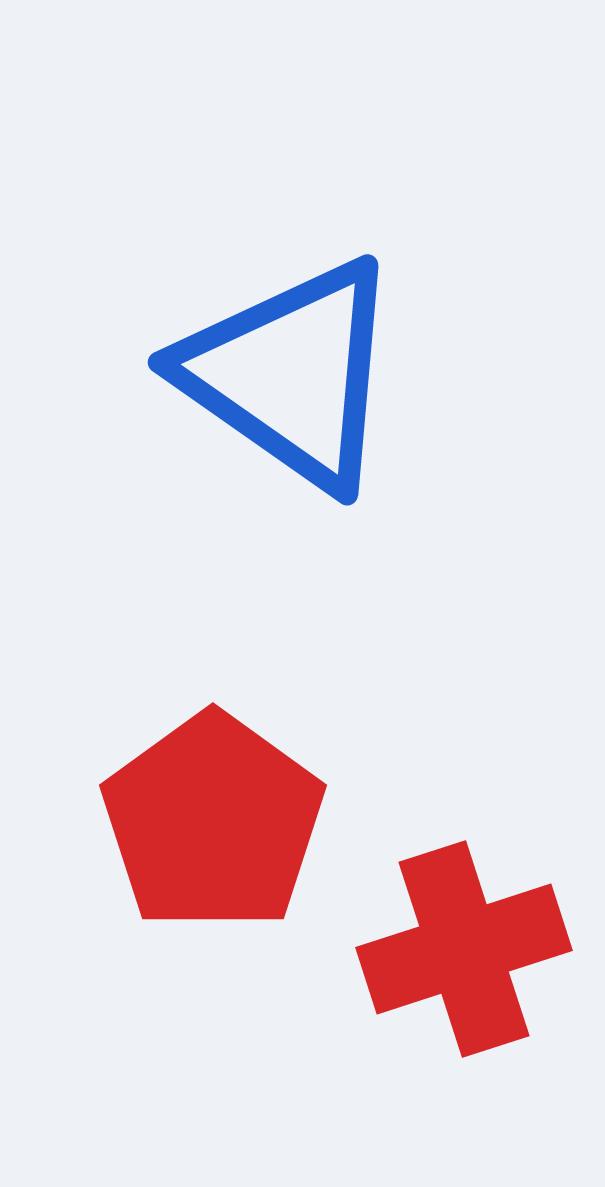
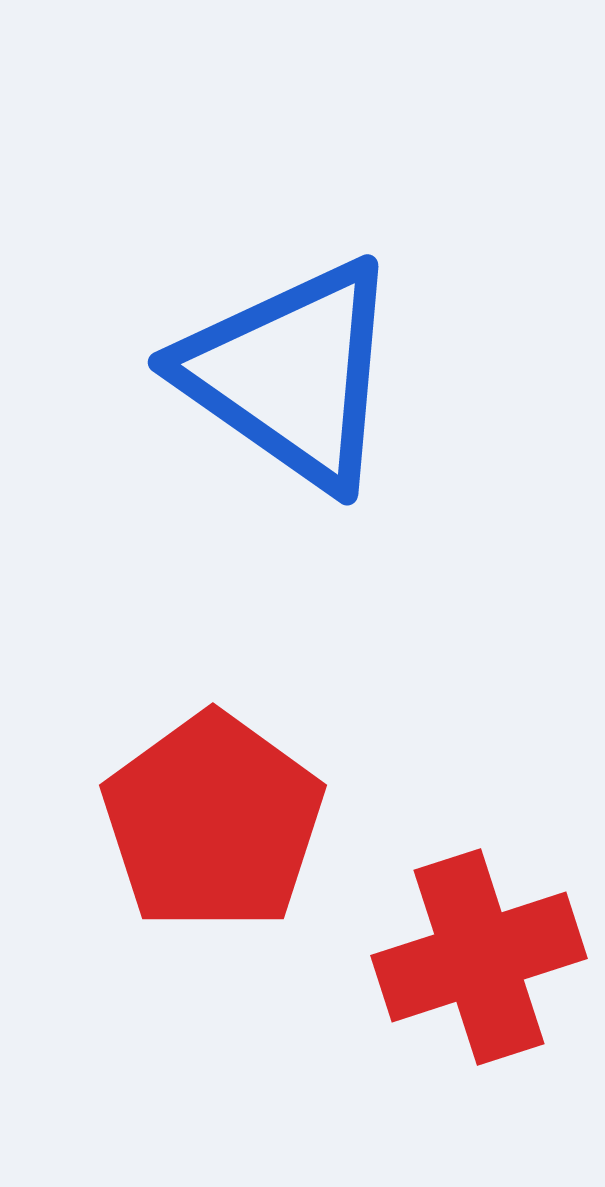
red cross: moved 15 px right, 8 px down
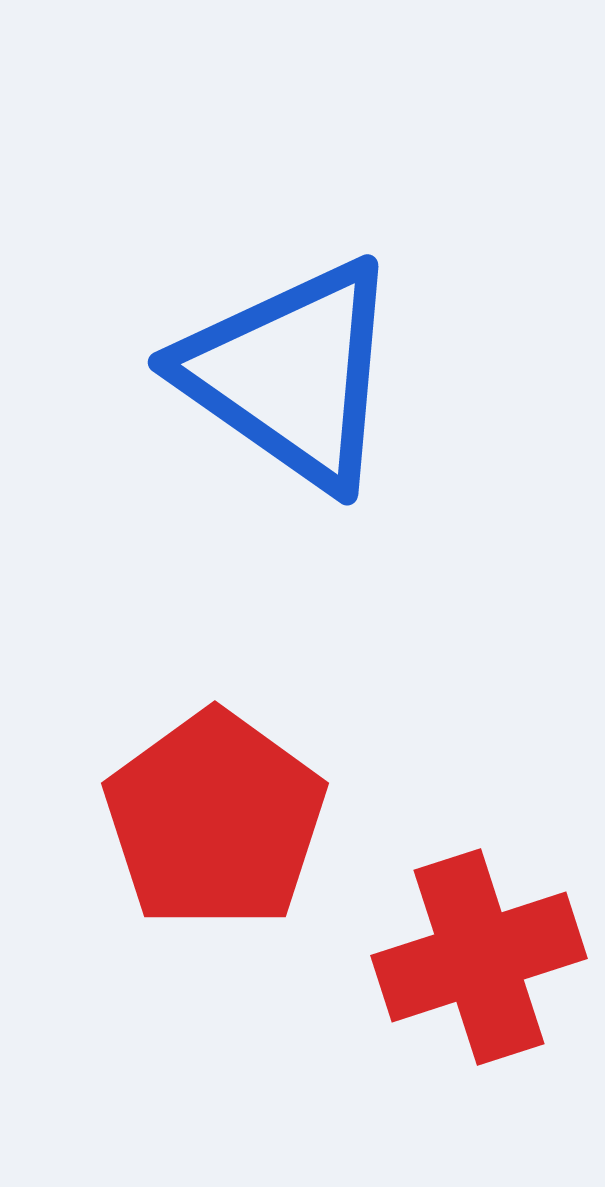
red pentagon: moved 2 px right, 2 px up
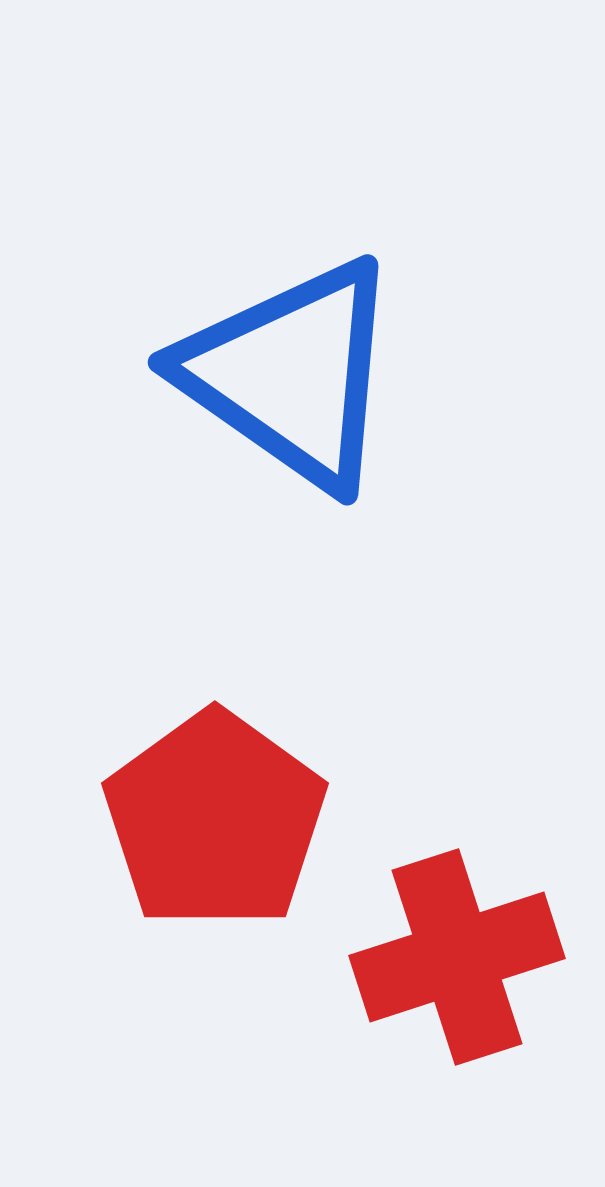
red cross: moved 22 px left
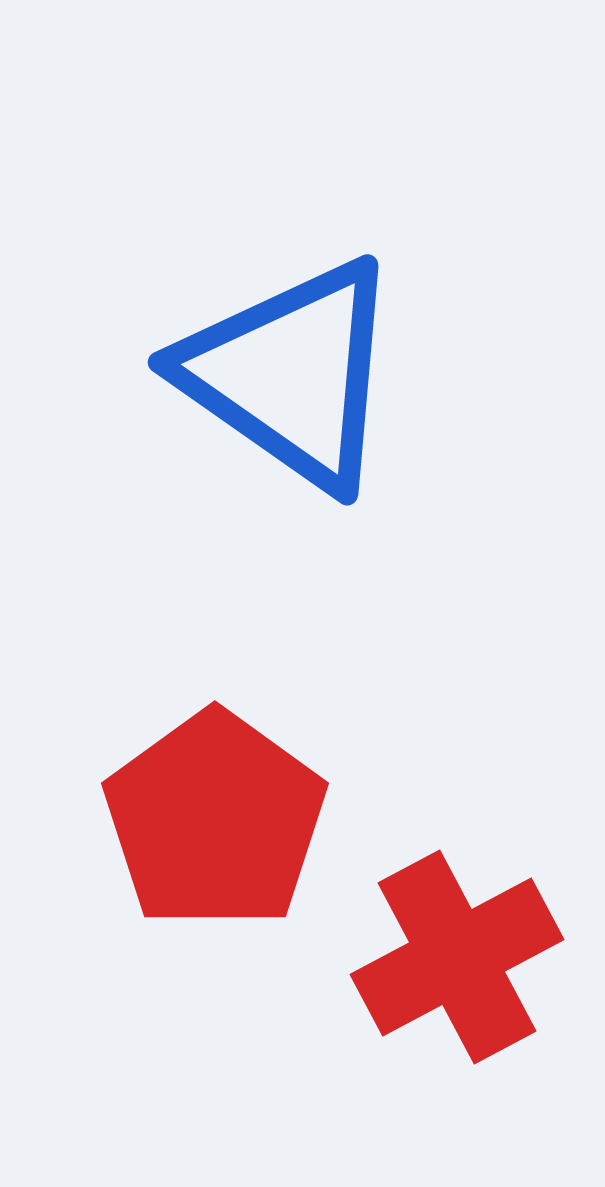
red cross: rotated 10 degrees counterclockwise
